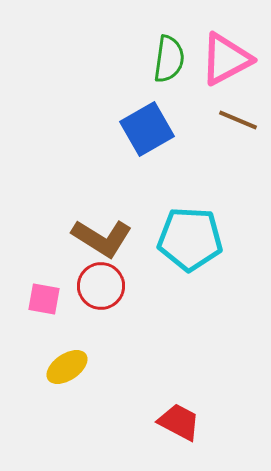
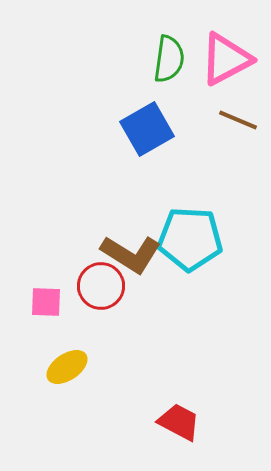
brown L-shape: moved 29 px right, 16 px down
pink square: moved 2 px right, 3 px down; rotated 8 degrees counterclockwise
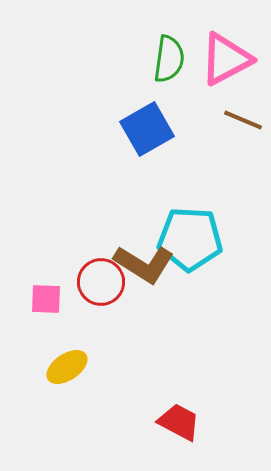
brown line: moved 5 px right
brown L-shape: moved 13 px right, 10 px down
red circle: moved 4 px up
pink square: moved 3 px up
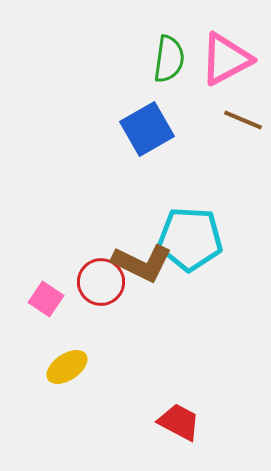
brown L-shape: moved 2 px left, 1 px up; rotated 6 degrees counterclockwise
pink square: rotated 32 degrees clockwise
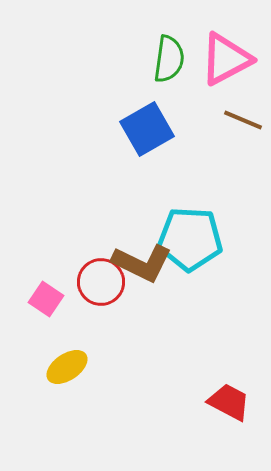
red trapezoid: moved 50 px right, 20 px up
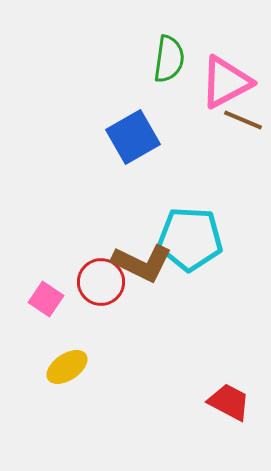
pink triangle: moved 23 px down
blue square: moved 14 px left, 8 px down
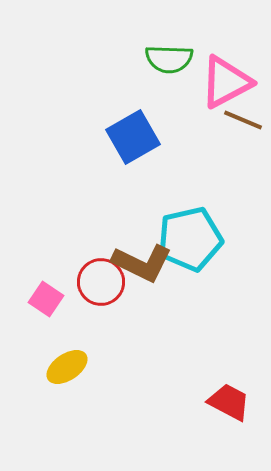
green semicircle: rotated 84 degrees clockwise
cyan pentagon: rotated 16 degrees counterclockwise
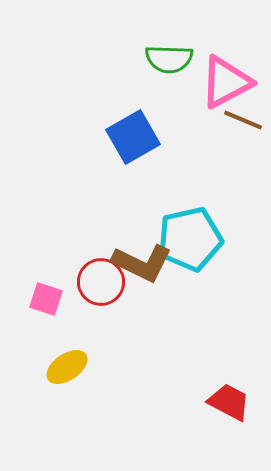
pink square: rotated 16 degrees counterclockwise
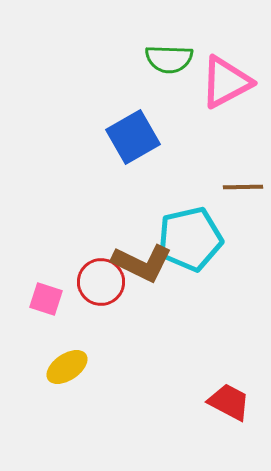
brown line: moved 67 px down; rotated 24 degrees counterclockwise
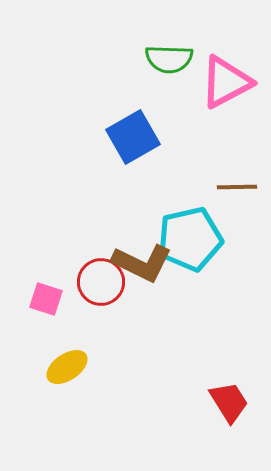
brown line: moved 6 px left
red trapezoid: rotated 30 degrees clockwise
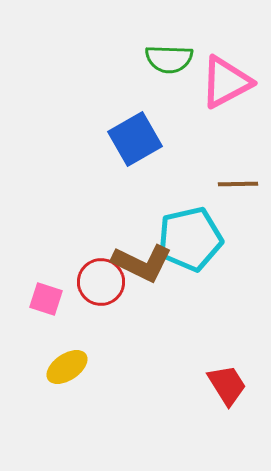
blue square: moved 2 px right, 2 px down
brown line: moved 1 px right, 3 px up
red trapezoid: moved 2 px left, 17 px up
